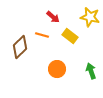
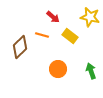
orange circle: moved 1 px right
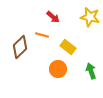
yellow rectangle: moved 2 px left, 11 px down
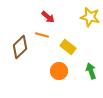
red arrow: moved 5 px left
orange circle: moved 1 px right, 2 px down
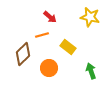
red arrow: moved 2 px right
orange line: rotated 32 degrees counterclockwise
brown diamond: moved 3 px right, 7 px down
orange circle: moved 10 px left, 3 px up
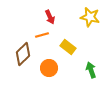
red arrow: rotated 24 degrees clockwise
green arrow: moved 1 px up
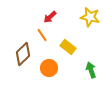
red arrow: rotated 72 degrees clockwise
orange line: rotated 72 degrees clockwise
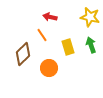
red arrow: rotated 56 degrees clockwise
yellow rectangle: rotated 35 degrees clockwise
green arrow: moved 25 px up
